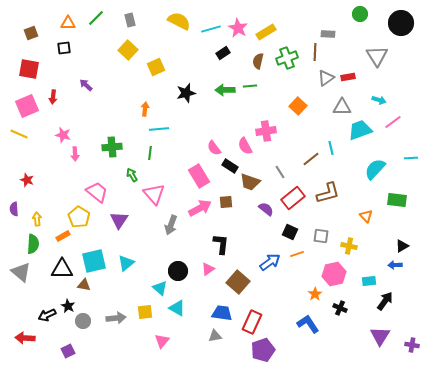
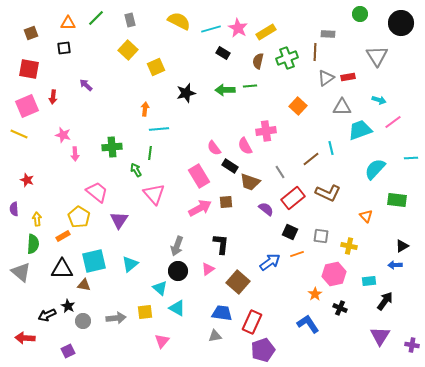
black rectangle at (223, 53): rotated 64 degrees clockwise
green arrow at (132, 175): moved 4 px right, 5 px up
brown L-shape at (328, 193): rotated 40 degrees clockwise
gray arrow at (171, 225): moved 6 px right, 21 px down
cyan triangle at (126, 263): moved 4 px right, 1 px down
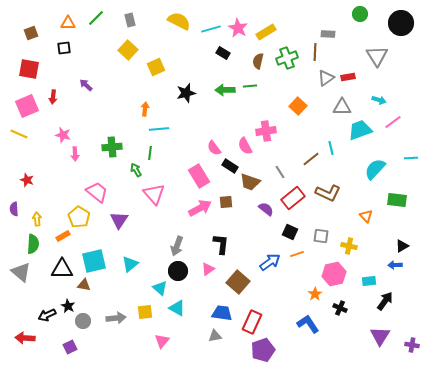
purple square at (68, 351): moved 2 px right, 4 px up
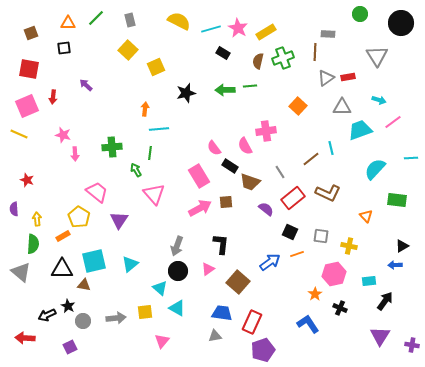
green cross at (287, 58): moved 4 px left
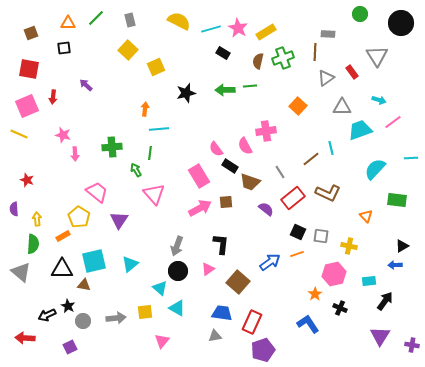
red rectangle at (348, 77): moved 4 px right, 5 px up; rotated 64 degrees clockwise
pink semicircle at (214, 148): moved 2 px right, 1 px down
black square at (290, 232): moved 8 px right
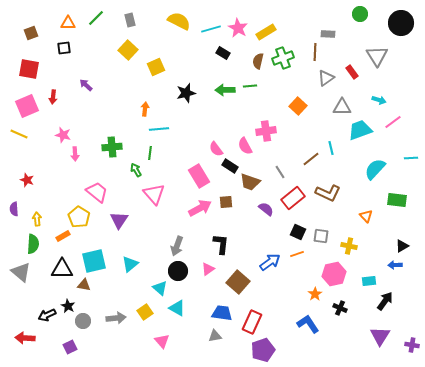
yellow square at (145, 312): rotated 28 degrees counterclockwise
pink triangle at (162, 341): rotated 21 degrees counterclockwise
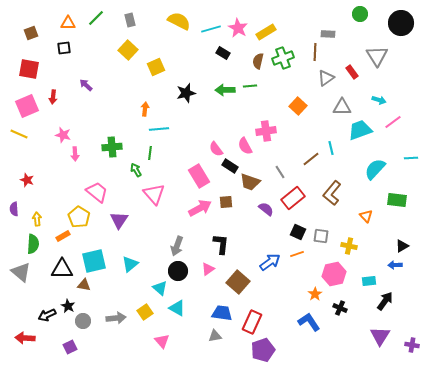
brown L-shape at (328, 193): moved 4 px right; rotated 105 degrees clockwise
blue L-shape at (308, 324): moved 1 px right, 2 px up
